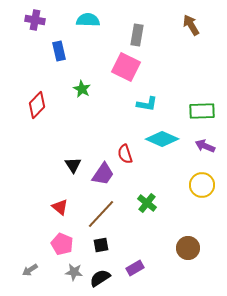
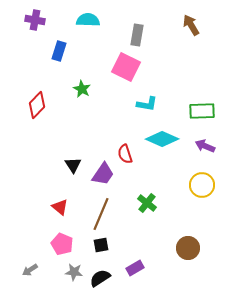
blue rectangle: rotated 30 degrees clockwise
brown line: rotated 20 degrees counterclockwise
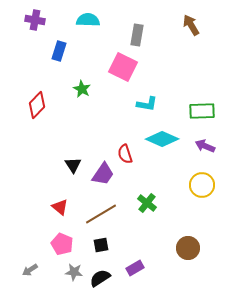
pink square: moved 3 px left
brown line: rotated 36 degrees clockwise
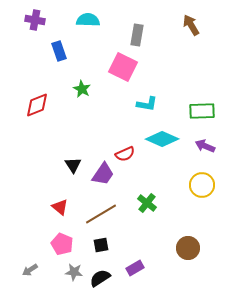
blue rectangle: rotated 36 degrees counterclockwise
red diamond: rotated 24 degrees clockwise
red semicircle: rotated 96 degrees counterclockwise
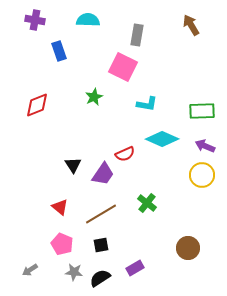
green star: moved 12 px right, 8 px down; rotated 18 degrees clockwise
yellow circle: moved 10 px up
